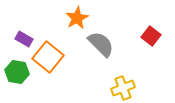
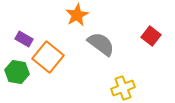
orange star: moved 3 px up
gray semicircle: rotated 8 degrees counterclockwise
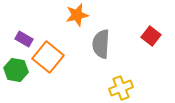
orange star: rotated 15 degrees clockwise
gray semicircle: rotated 124 degrees counterclockwise
green hexagon: moved 1 px left, 2 px up
yellow cross: moved 2 px left
